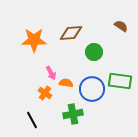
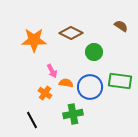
brown diamond: rotated 30 degrees clockwise
pink arrow: moved 1 px right, 2 px up
blue circle: moved 2 px left, 2 px up
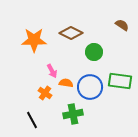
brown semicircle: moved 1 px right, 1 px up
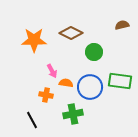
brown semicircle: rotated 48 degrees counterclockwise
orange cross: moved 1 px right, 2 px down; rotated 24 degrees counterclockwise
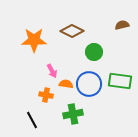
brown diamond: moved 1 px right, 2 px up
orange semicircle: moved 1 px down
blue circle: moved 1 px left, 3 px up
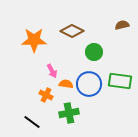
orange cross: rotated 16 degrees clockwise
green cross: moved 4 px left, 1 px up
black line: moved 2 px down; rotated 24 degrees counterclockwise
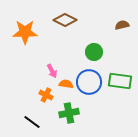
brown diamond: moved 7 px left, 11 px up
orange star: moved 9 px left, 8 px up
blue circle: moved 2 px up
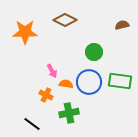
black line: moved 2 px down
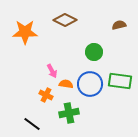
brown semicircle: moved 3 px left
blue circle: moved 1 px right, 2 px down
